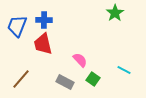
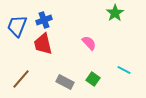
blue cross: rotated 21 degrees counterclockwise
pink semicircle: moved 9 px right, 17 px up
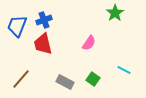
pink semicircle: rotated 77 degrees clockwise
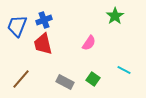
green star: moved 3 px down
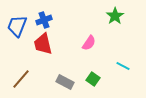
cyan line: moved 1 px left, 4 px up
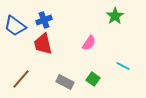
blue trapezoid: moved 2 px left; rotated 75 degrees counterclockwise
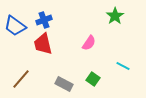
gray rectangle: moved 1 px left, 2 px down
